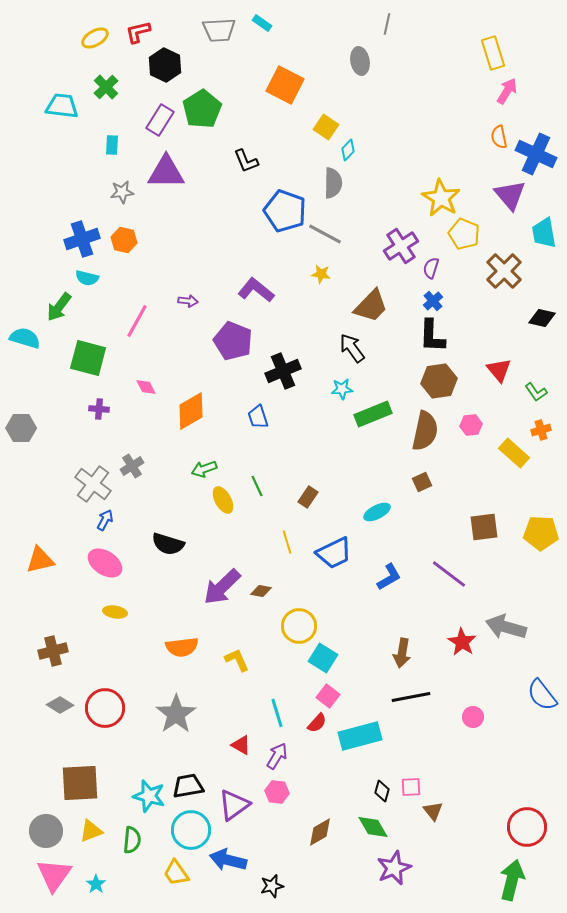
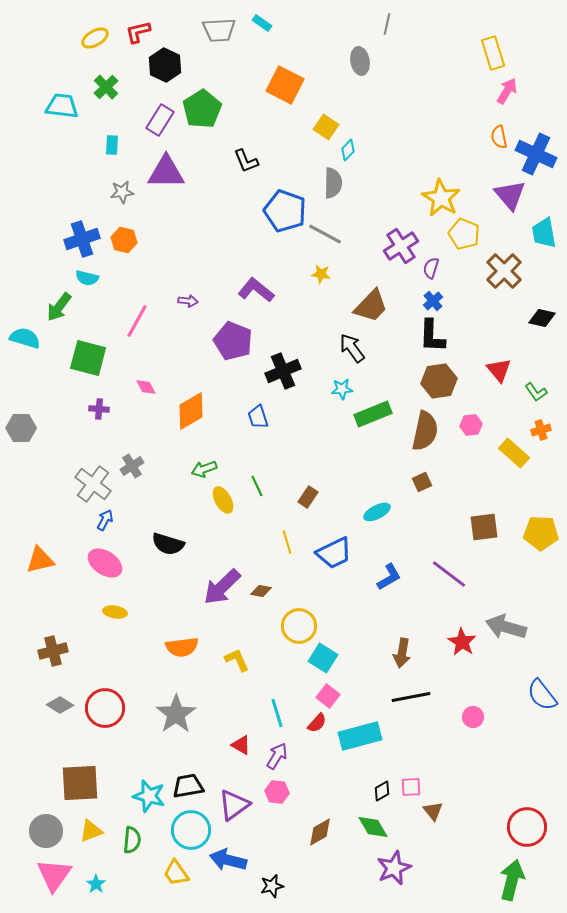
black diamond at (382, 791): rotated 45 degrees clockwise
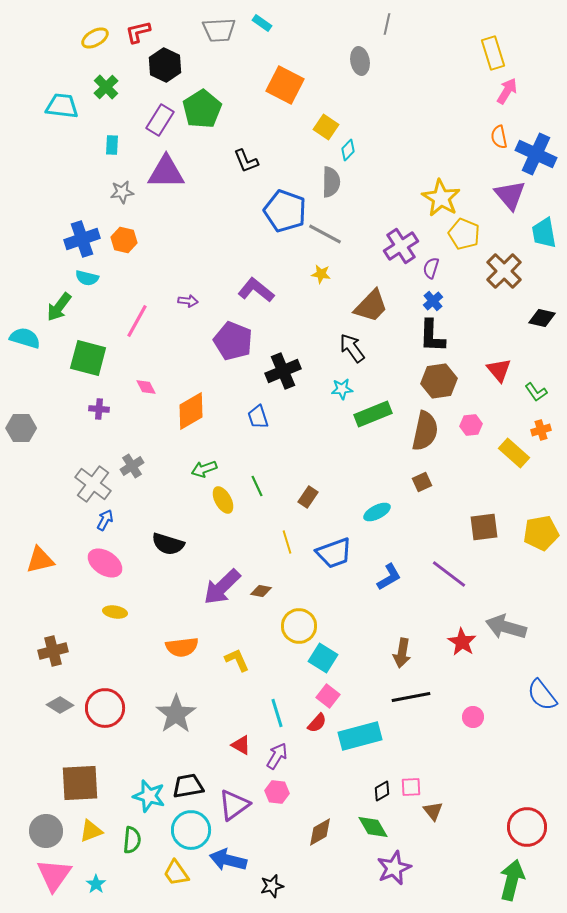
gray semicircle at (333, 183): moved 2 px left, 1 px up
yellow pentagon at (541, 533): rotated 12 degrees counterclockwise
blue trapezoid at (334, 553): rotated 6 degrees clockwise
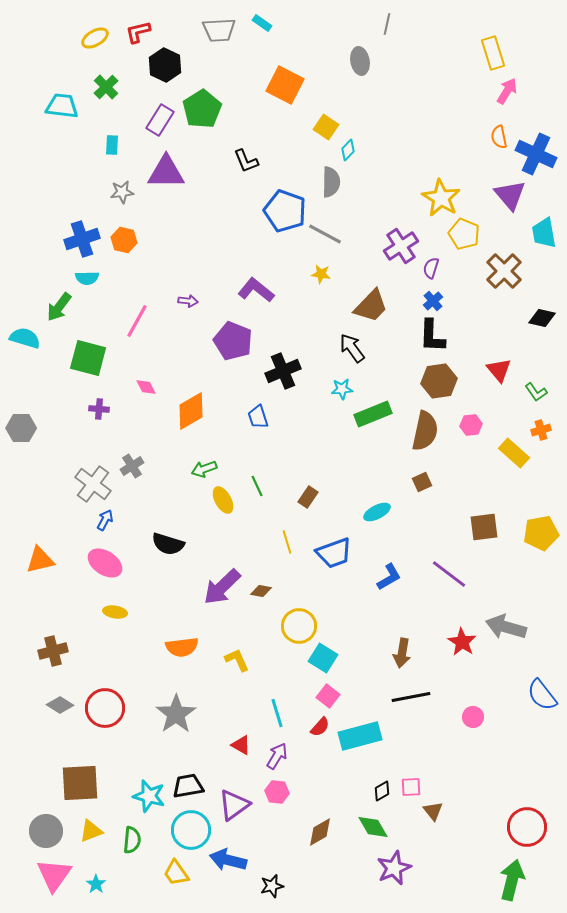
cyan semicircle at (87, 278): rotated 15 degrees counterclockwise
red semicircle at (317, 723): moved 3 px right, 4 px down
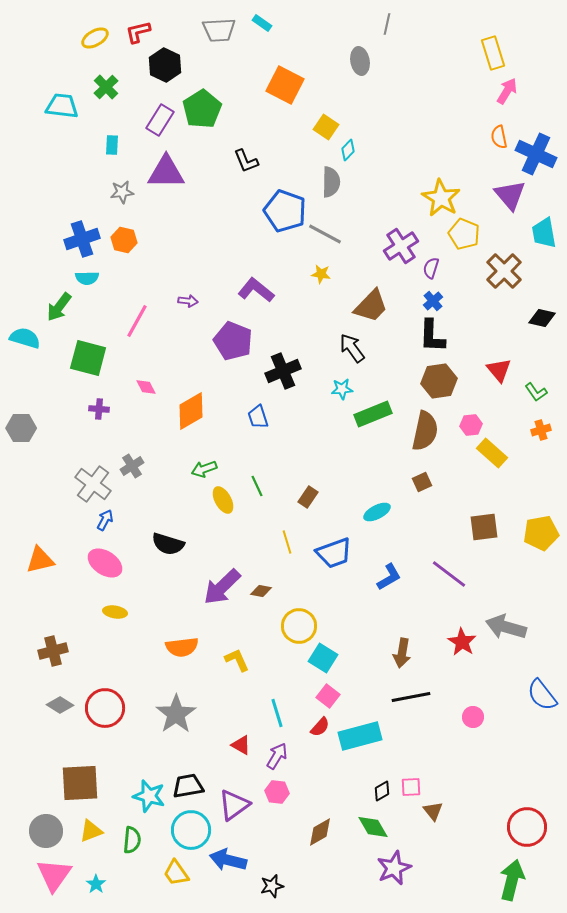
yellow rectangle at (514, 453): moved 22 px left
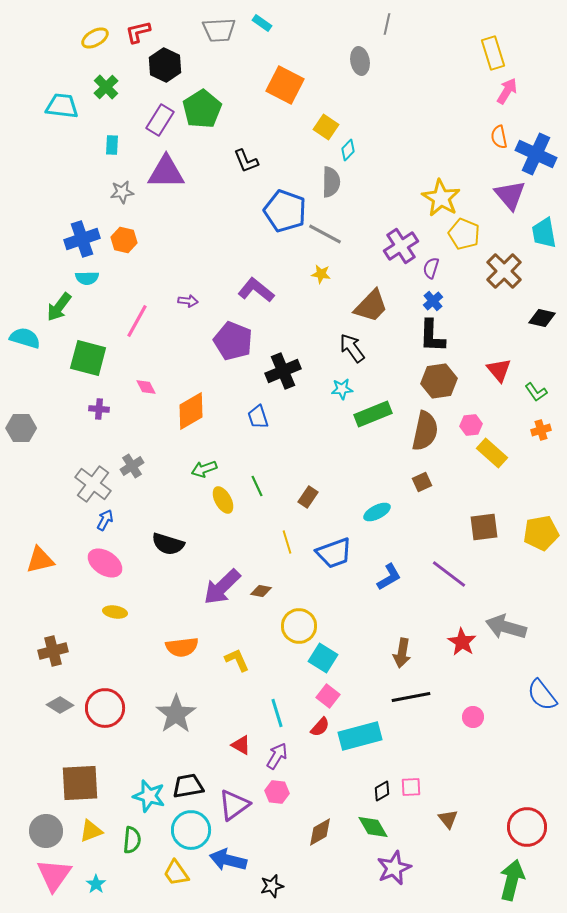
brown triangle at (433, 811): moved 15 px right, 8 px down
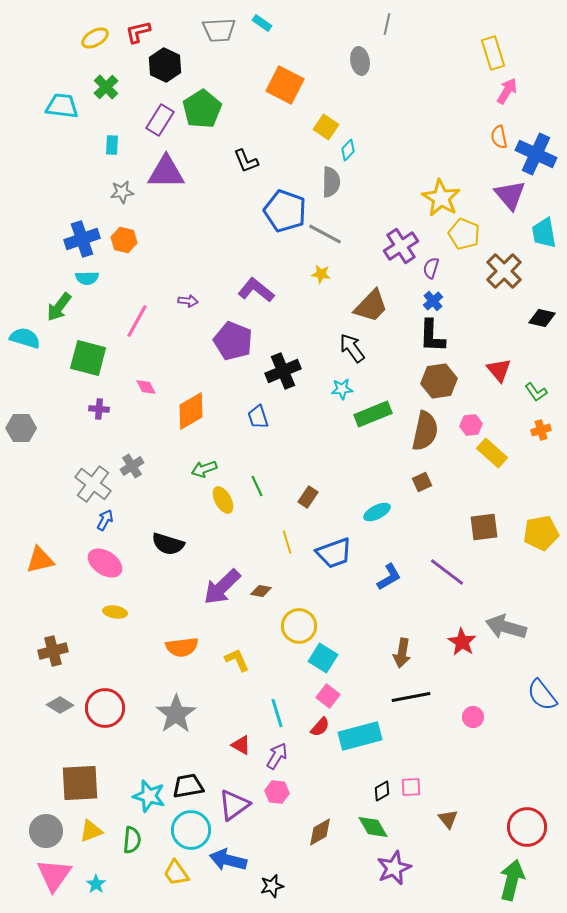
purple line at (449, 574): moved 2 px left, 2 px up
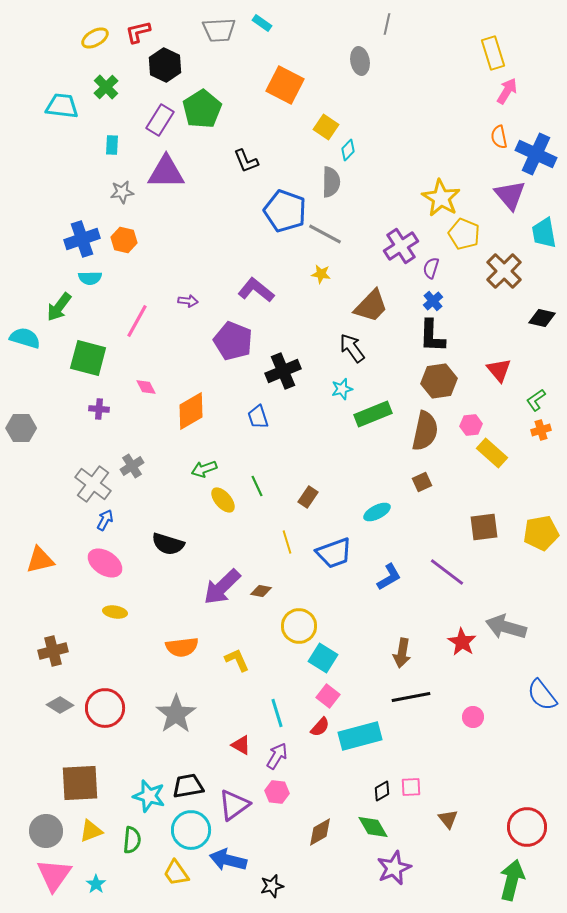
cyan semicircle at (87, 278): moved 3 px right
cyan star at (342, 389): rotated 10 degrees counterclockwise
green L-shape at (536, 392): moved 8 px down; rotated 90 degrees clockwise
yellow ellipse at (223, 500): rotated 12 degrees counterclockwise
